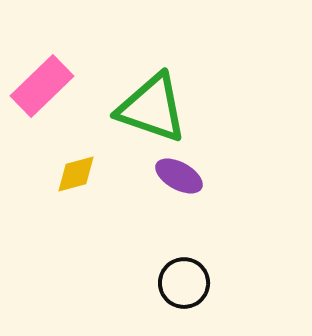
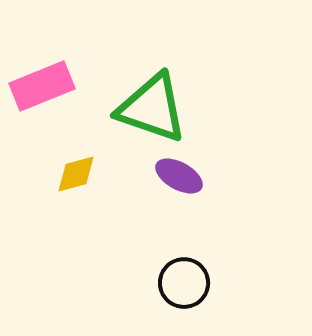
pink rectangle: rotated 22 degrees clockwise
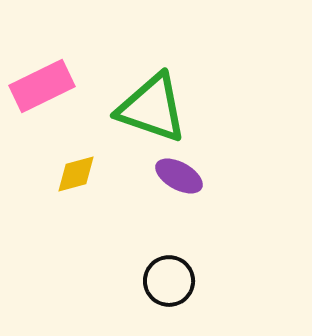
pink rectangle: rotated 4 degrees counterclockwise
black circle: moved 15 px left, 2 px up
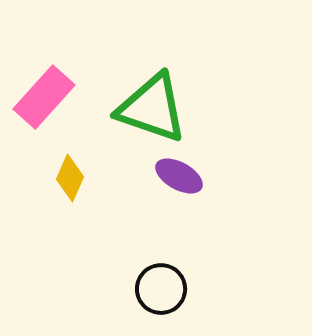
pink rectangle: moved 2 px right, 11 px down; rotated 22 degrees counterclockwise
yellow diamond: moved 6 px left, 4 px down; rotated 51 degrees counterclockwise
black circle: moved 8 px left, 8 px down
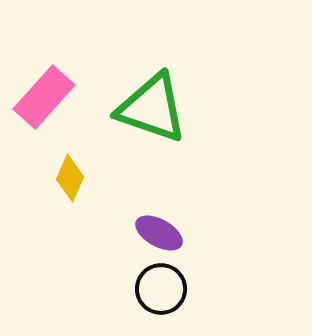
purple ellipse: moved 20 px left, 57 px down
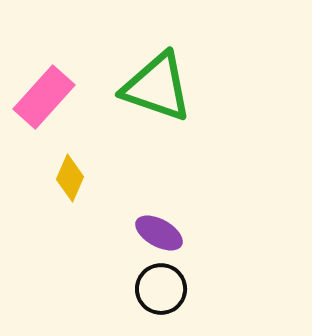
green triangle: moved 5 px right, 21 px up
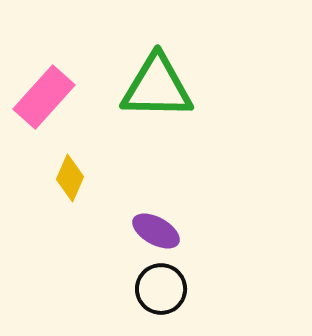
green triangle: rotated 18 degrees counterclockwise
purple ellipse: moved 3 px left, 2 px up
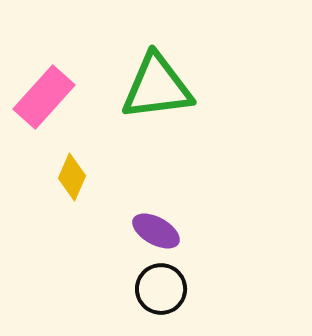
green triangle: rotated 8 degrees counterclockwise
yellow diamond: moved 2 px right, 1 px up
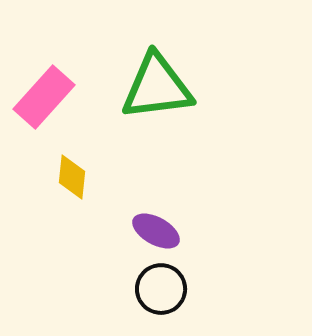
yellow diamond: rotated 18 degrees counterclockwise
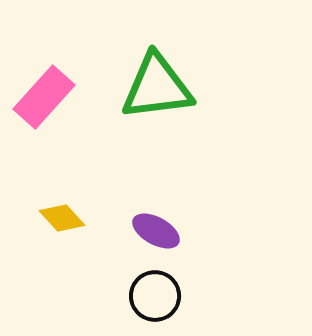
yellow diamond: moved 10 px left, 41 px down; rotated 48 degrees counterclockwise
black circle: moved 6 px left, 7 px down
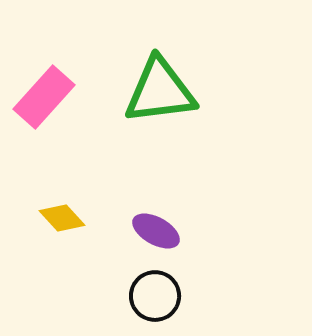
green triangle: moved 3 px right, 4 px down
